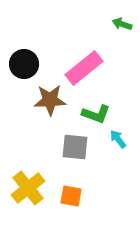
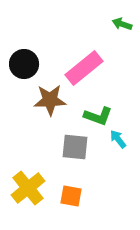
green L-shape: moved 2 px right, 2 px down
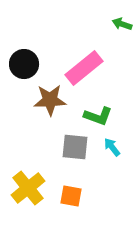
cyan arrow: moved 6 px left, 8 px down
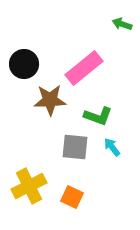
yellow cross: moved 1 px right, 2 px up; rotated 12 degrees clockwise
orange square: moved 1 px right, 1 px down; rotated 15 degrees clockwise
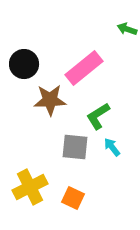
green arrow: moved 5 px right, 5 px down
green L-shape: rotated 128 degrees clockwise
yellow cross: moved 1 px right, 1 px down
orange square: moved 1 px right, 1 px down
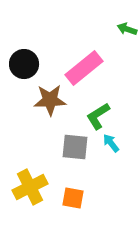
cyan arrow: moved 1 px left, 4 px up
orange square: rotated 15 degrees counterclockwise
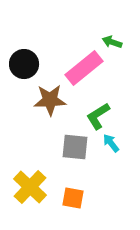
green arrow: moved 15 px left, 13 px down
yellow cross: rotated 20 degrees counterclockwise
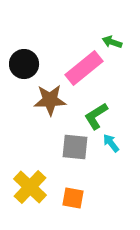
green L-shape: moved 2 px left
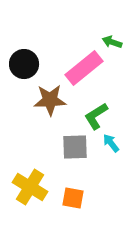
gray square: rotated 8 degrees counterclockwise
yellow cross: rotated 12 degrees counterclockwise
